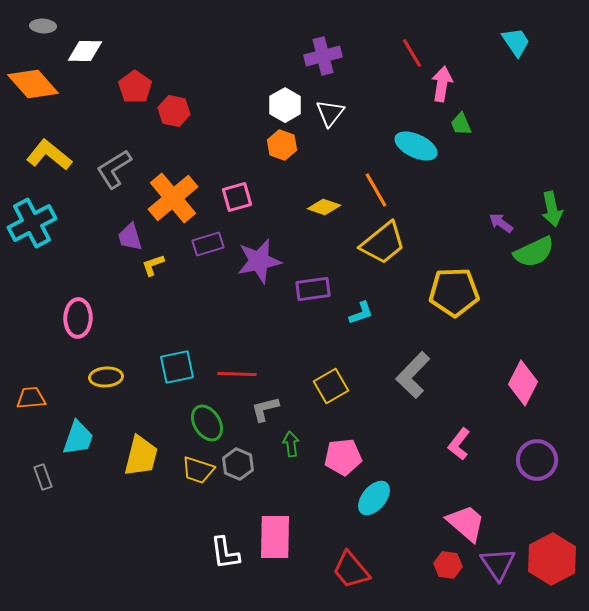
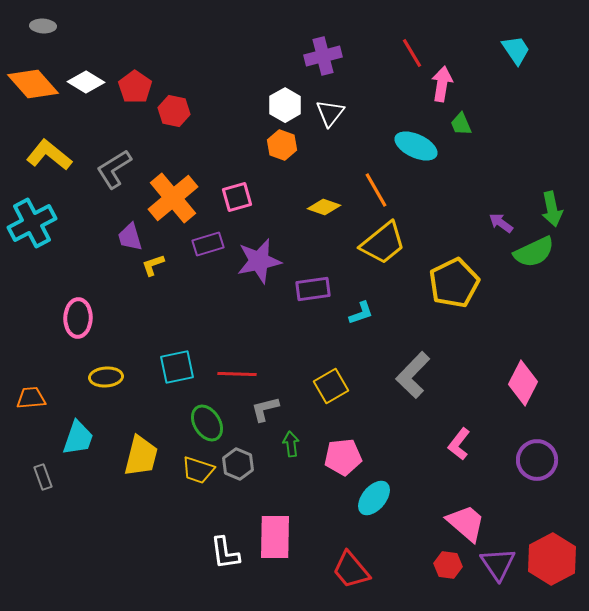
cyan trapezoid at (516, 42): moved 8 px down
white diamond at (85, 51): moved 1 px right, 31 px down; rotated 30 degrees clockwise
yellow pentagon at (454, 292): moved 9 px up; rotated 24 degrees counterclockwise
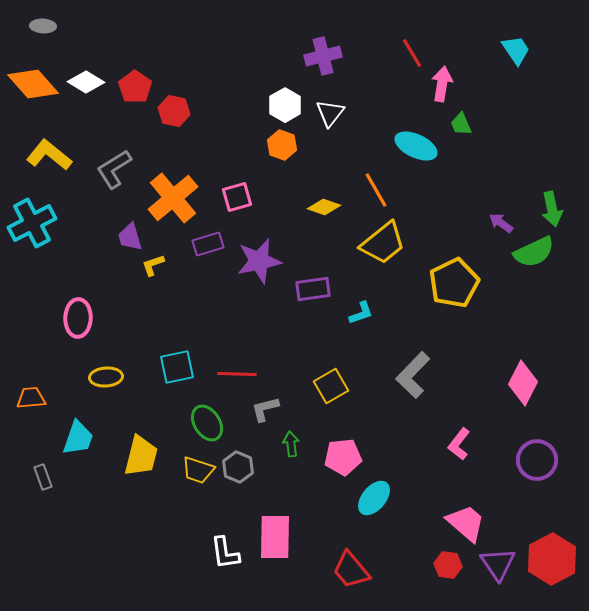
gray hexagon at (238, 464): moved 3 px down
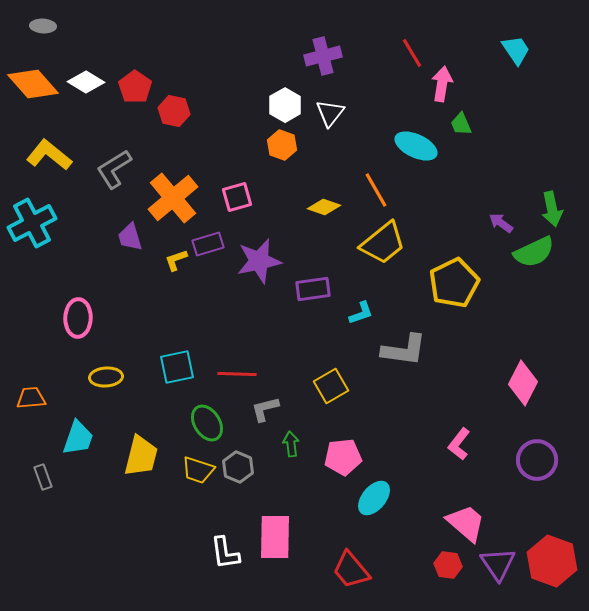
yellow L-shape at (153, 265): moved 23 px right, 5 px up
gray L-shape at (413, 375): moved 9 px left, 25 px up; rotated 126 degrees counterclockwise
red hexagon at (552, 559): moved 2 px down; rotated 12 degrees counterclockwise
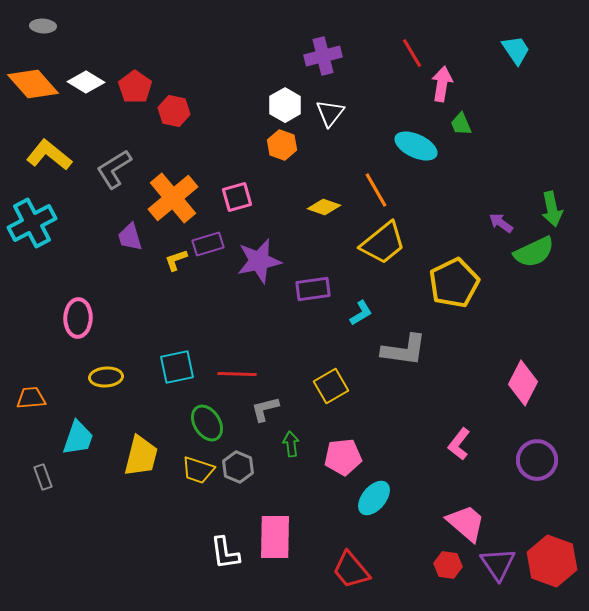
cyan L-shape at (361, 313): rotated 12 degrees counterclockwise
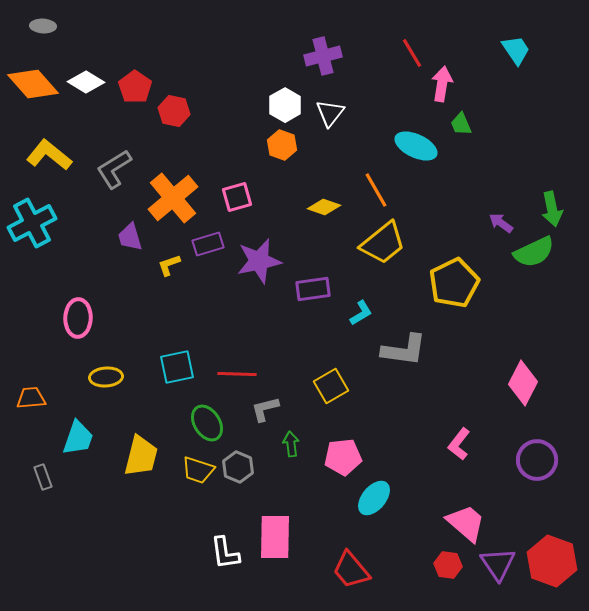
yellow L-shape at (176, 260): moved 7 px left, 5 px down
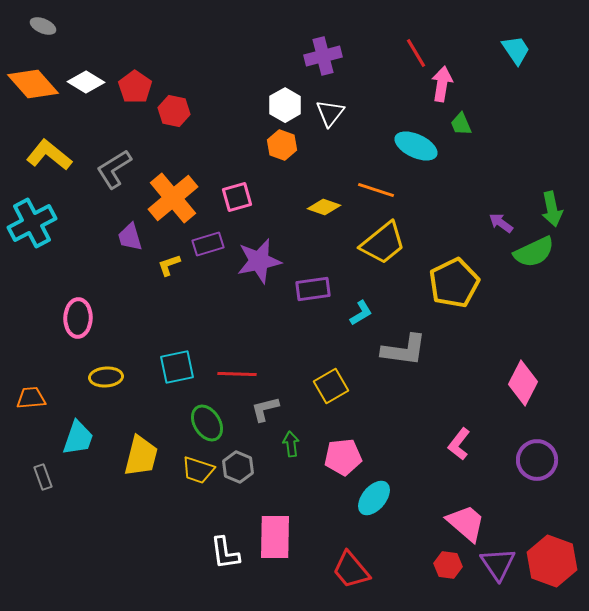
gray ellipse at (43, 26): rotated 20 degrees clockwise
red line at (412, 53): moved 4 px right
orange line at (376, 190): rotated 42 degrees counterclockwise
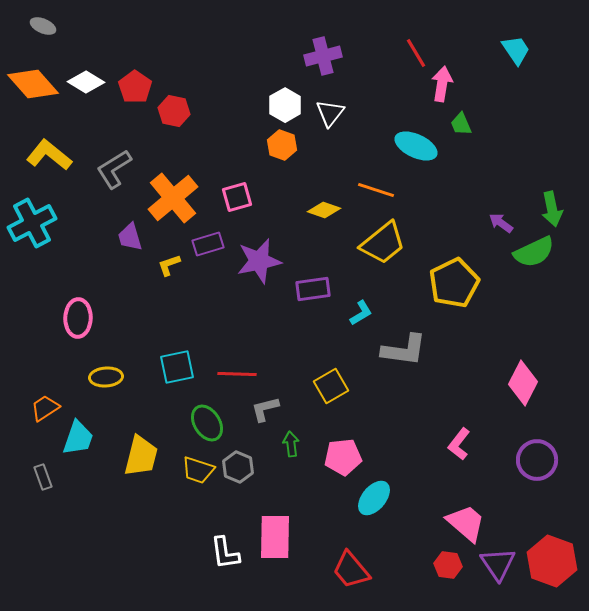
yellow diamond at (324, 207): moved 3 px down
orange trapezoid at (31, 398): moved 14 px right, 10 px down; rotated 28 degrees counterclockwise
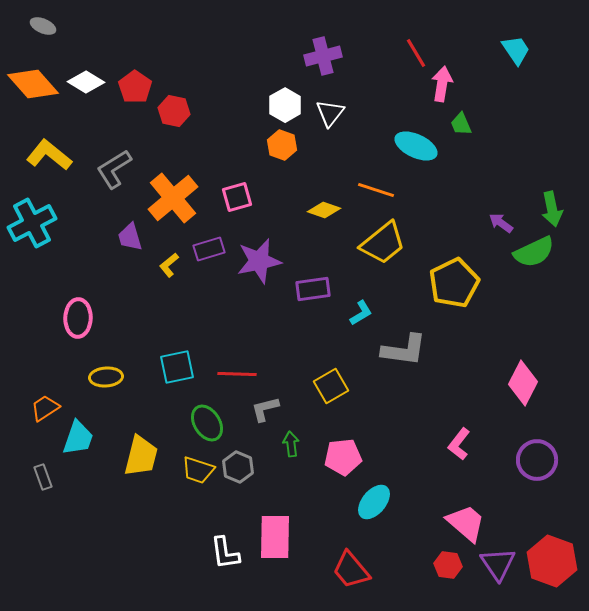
purple rectangle at (208, 244): moved 1 px right, 5 px down
yellow L-shape at (169, 265): rotated 20 degrees counterclockwise
cyan ellipse at (374, 498): moved 4 px down
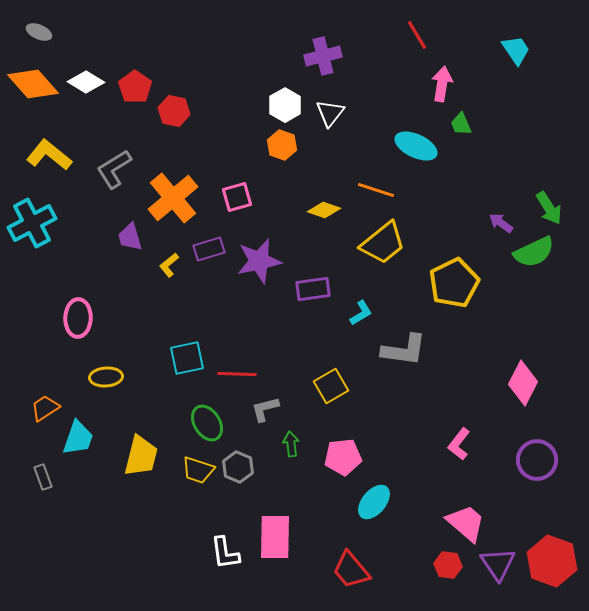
gray ellipse at (43, 26): moved 4 px left, 6 px down
red line at (416, 53): moved 1 px right, 18 px up
green arrow at (552, 209): moved 3 px left, 1 px up; rotated 20 degrees counterclockwise
cyan square at (177, 367): moved 10 px right, 9 px up
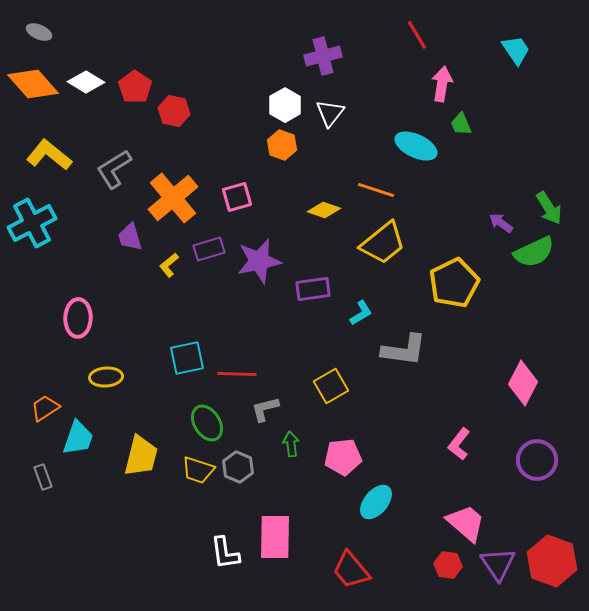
cyan ellipse at (374, 502): moved 2 px right
